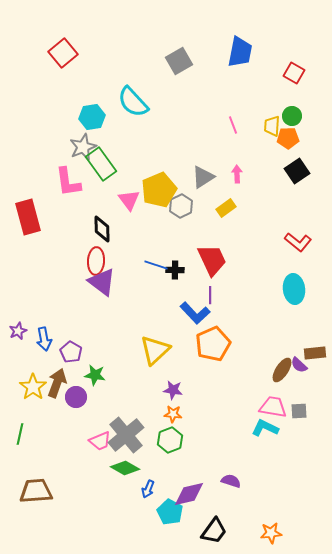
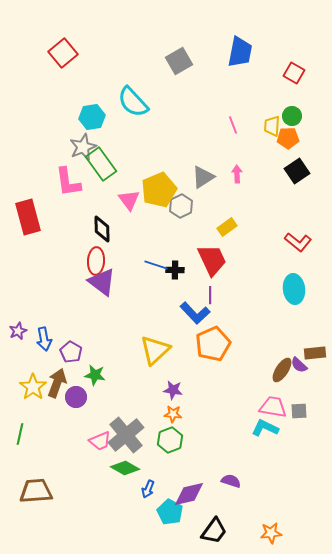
yellow rectangle at (226, 208): moved 1 px right, 19 px down
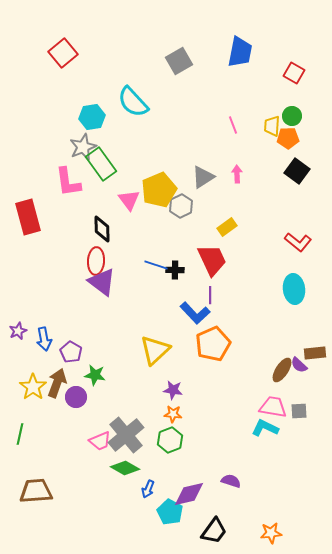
black square at (297, 171): rotated 20 degrees counterclockwise
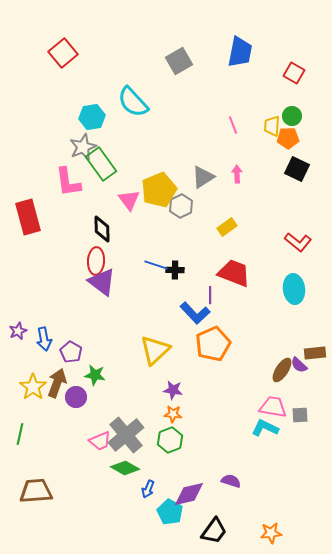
black square at (297, 171): moved 2 px up; rotated 10 degrees counterclockwise
red trapezoid at (212, 260): moved 22 px right, 13 px down; rotated 44 degrees counterclockwise
gray square at (299, 411): moved 1 px right, 4 px down
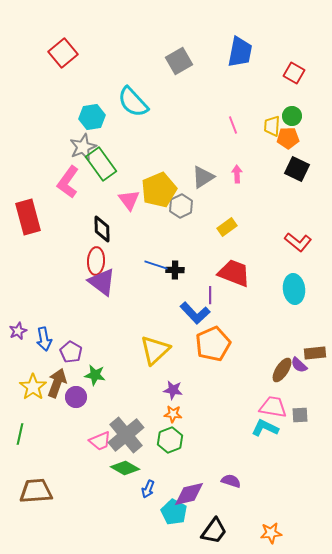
pink L-shape at (68, 182): rotated 44 degrees clockwise
cyan pentagon at (170, 512): moved 4 px right
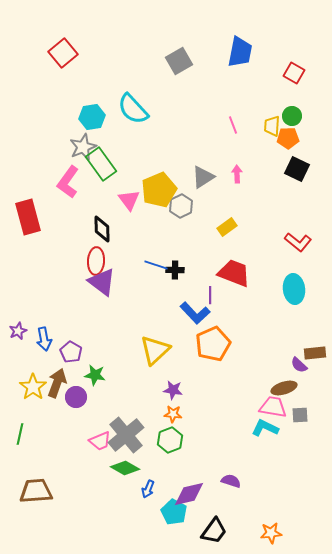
cyan semicircle at (133, 102): moved 7 px down
brown ellipse at (282, 370): moved 2 px right, 18 px down; rotated 40 degrees clockwise
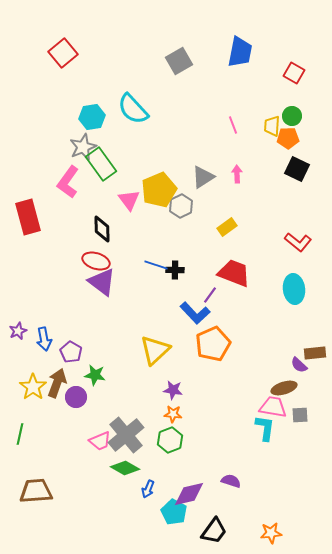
red ellipse at (96, 261): rotated 76 degrees counterclockwise
purple line at (210, 295): rotated 36 degrees clockwise
cyan L-shape at (265, 428): rotated 72 degrees clockwise
